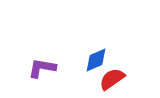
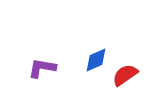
red semicircle: moved 13 px right, 4 px up
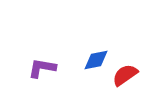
blue diamond: rotated 12 degrees clockwise
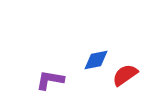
purple L-shape: moved 8 px right, 12 px down
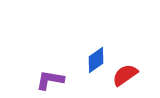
blue diamond: rotated 24 degrees counterclockwise
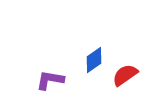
blue diamond: moved 2 px left
